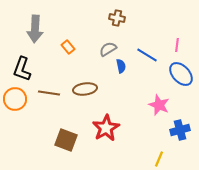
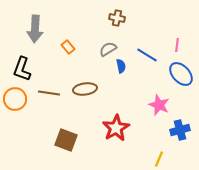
red star: moved 10 px right
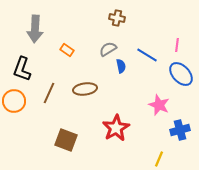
orange rectangle: moved 1 px left, 3 px down; rotated 16 degrees counterclockwise
brown line: rotated 75 degrees counterclockwise
orange circle: moved 1 px left, 2 px down
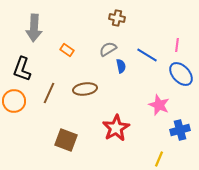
gray arrow: moved 1 px left, 1 px up
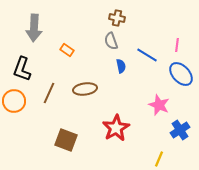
gray semicircle: moved 3 px right, 8 px up; rotated 78 degrees counterclockwise
blue cross: rotated 18 degrees counterclockwise
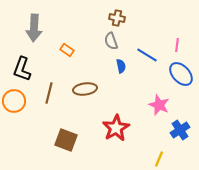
brown line: rotated 10 degrees counterclockwise
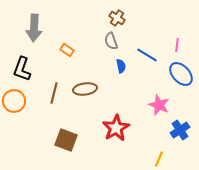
brown cross: rotated 21 degrees clockwise
brown line: moved 5 px right
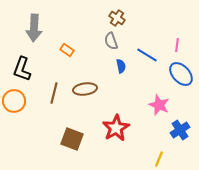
brown square: moved 6 px right, 1 px up
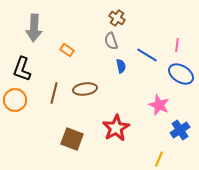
blue ellipse: rotated 15 degrees counterclockwise
orange circle: moved 1 px right, 1 px up
